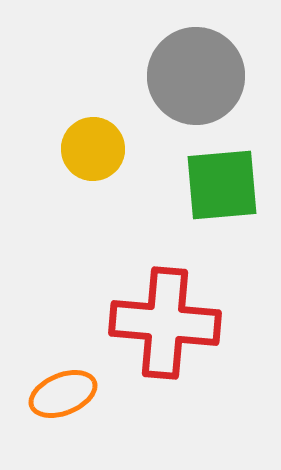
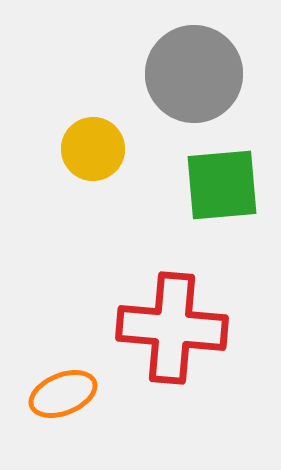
gray circle: moved 2 px left, 2 px up
red cross: moved 7 px right, 5 px down
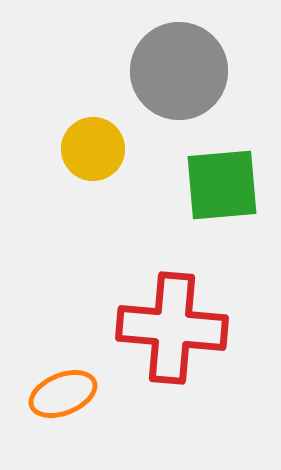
gray circle: moved 15 px left, 3 px up
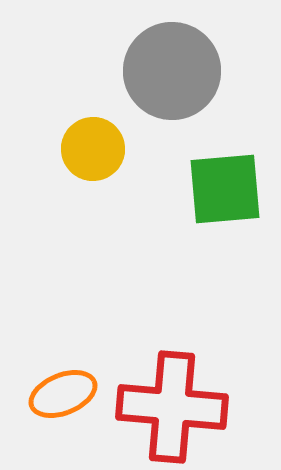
gray circle: moved 7 px left
green square: moved 3 px right, 4 px down
red cross: moved 79 px down
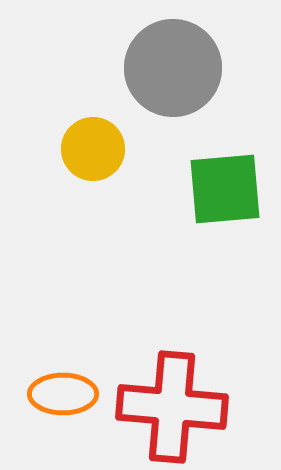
gray circle: moved 1 px right, 3 px up
orange ellipse: rotated 22 degrees clockwise
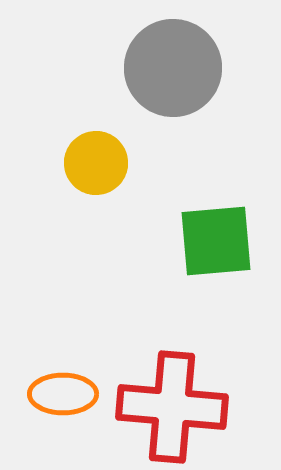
yellow circle: moved 3 px right, 14 px down
green square: moved 9 px left, 52 px down
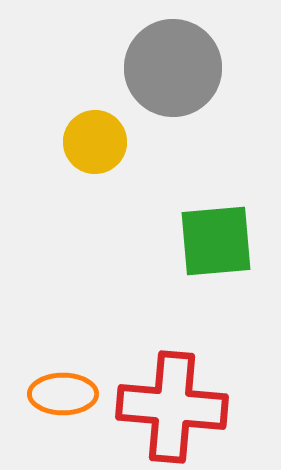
yellow circle: moved 1 px left, 21 px up
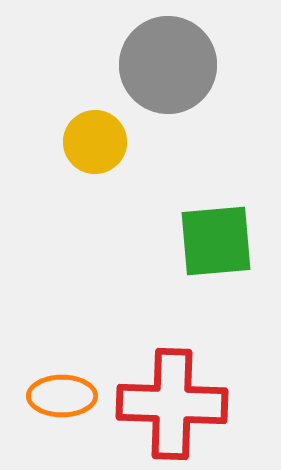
gray circle: moved 5 px left, 3 px up
orange ellipse: moved 1 px left, 2 px down
red cross: moved 3 px up; rotated 3 degrees counterclockwise
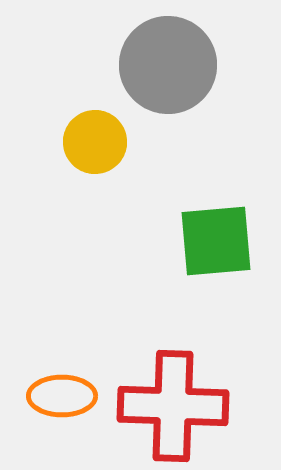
red cross: moved 1 px right, 2 px down
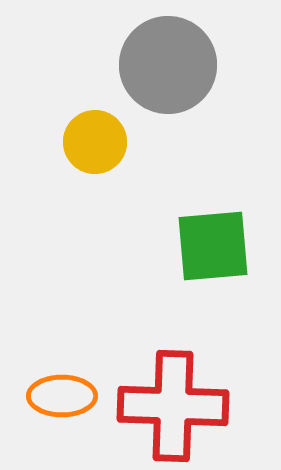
green square: moved 3 px left, 5 px down
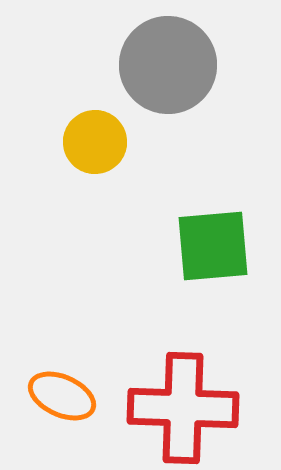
orange ellipse: rotated 24 degrees clockwise
red cross: moved 10 px right, 2 px down
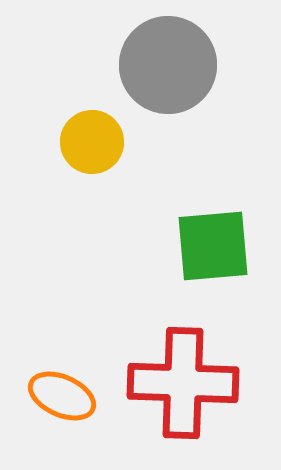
yellow circle: moved 3 px left
red cross: moved 25 px up
